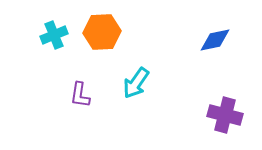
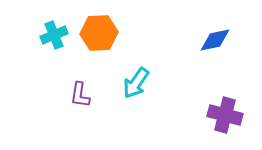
orange hexagon: moved 3 px left, 1 px down
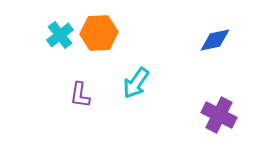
cyan cross: moved 6 px right; rotated 16 degrees counterclockwise
purple cross: moved 6 px left; rotated 12 degrees clockwise
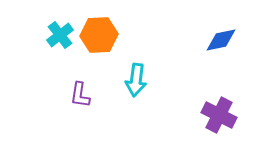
orange hexagon: moved 2 px down
blue diamond: moved 6 px right
cyan arrow: moved 3 px up; rotated 28 degrees counterclockwise
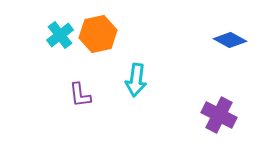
orange hexagon: moved 1 px left, 1 px up; rotated 9 degrees counterclockwise
blue diamond: moved 9 px right; rotated 40 degrees clockwise
purple L-shape: rotated 16 degrees counterclockwise
